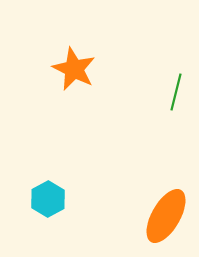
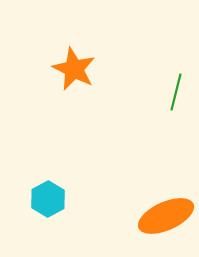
orange ellipse: rotated 36 degrees clockwise
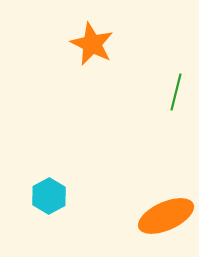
orange star: moved 18 px right, 25 px up
cyan hexagon: moved 1 px right, 3 px up
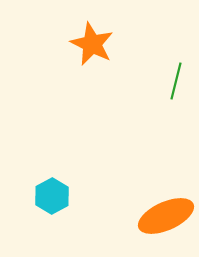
green line: moved 11 px up
cyan hexagon: moved 3 px right
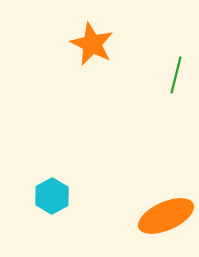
green line: moved 6 px up
